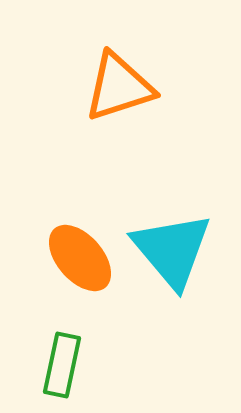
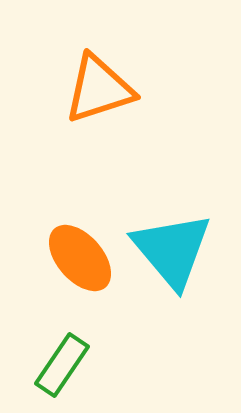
orange triangle: moved 20 px left, 2 px down
green rectangle: rotated 22 degrees clockwise
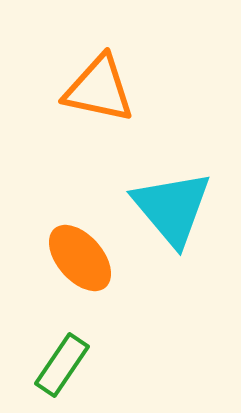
orange triangle: rotated 30 degrees clockwise
cyan triangle: moved 42 px up
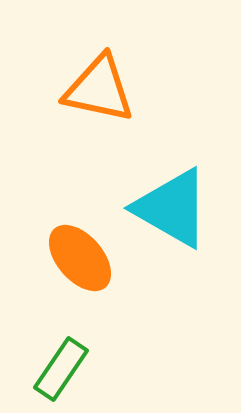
cyan triangle: rotated 20 degrees counterclockwise
green rectangle: moved 1 px left, 4 px down
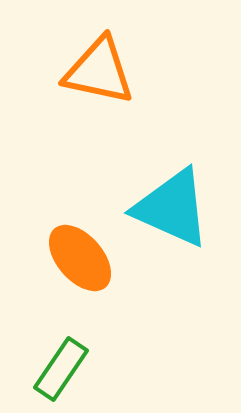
orange triangle: moved 18 px up
cyan triangle: rotated 6 degrees counterclockwise
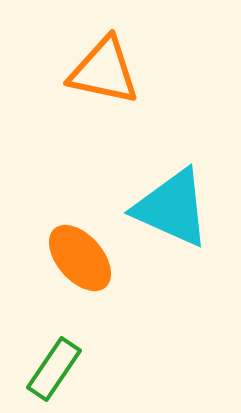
orange triangle: moved 5 px right
green rectangle: moved 7 px left
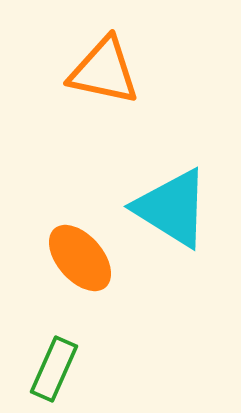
cyan triangle: rotated 8 degrees clockwise
green rectangle: rotated 10 degrees counterclockwise
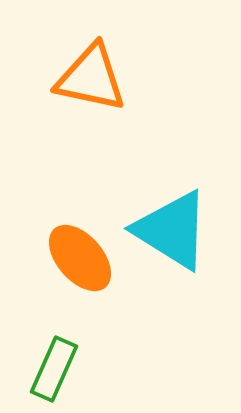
orange triangle: moved 13 px left, 7 px down
cyan triangle: moved 22 px down
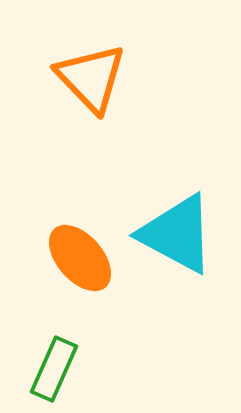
orange triangle: rotated 34 degrees clockwise
cyan triangle: moved 5 px right, 4 px down; rotated 4 degrees counterclockwise
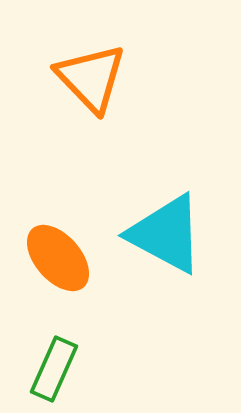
cyan triangle: moved 11 px left
orange ellipse: moved 22 px left
